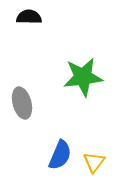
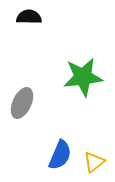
gray ellipse: rotated 40 degrees clockwise
yellow triangle: rotated 15 degrees clockwise
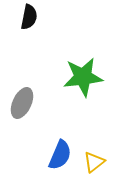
black semicircle: rotated 100 degrees clockwise
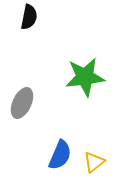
green star: moved 2 px right
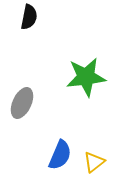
green star: moved 1 px right
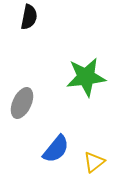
blue semicircle: moved 4 px left, 6 px up; rotated 16 degrees clockwise
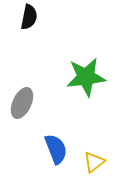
blue semicircle: rotated 60 degrees counterclockwise
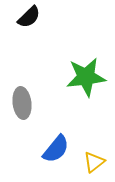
black semicircle: rotated 35 degrees clockwise
gray ellipse: rotated 32 degrees counterclockwise
blue semicircle: rotated 60 degrees clockwise
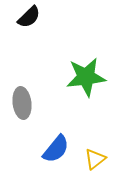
yellow triangle: moved 1 px right, 3 px up
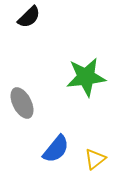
gray ellipse: rotated 20 degrees counterclockwise
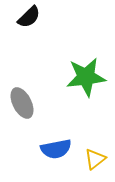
blue semicircle: rotated 40 degrees clockwise
